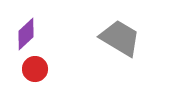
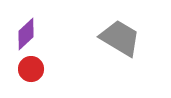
red circle: moved 4 px left
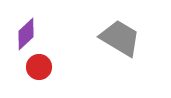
red circle: moved 8 px right, 2 px up
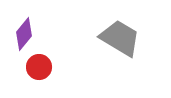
purple diamond: moved 2 px left; rotated 8 degrees counterclockwise
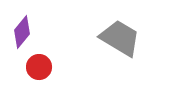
purple diamond: moved 2 px left, 2 px up
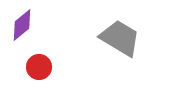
purple diamond: moved 7 px up; rotated 12 degrees clockwise
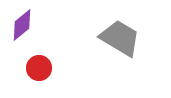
red circle: moved 1 px down
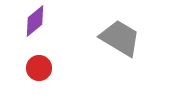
purple diamond: moved 13 px right, 4 px up
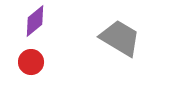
red circle: moved 8 px left, 6 px up
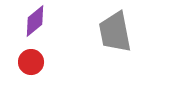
gray trapezoid: moved 5 px left, 6 px up; rotated 132 degrees counterclockwise
